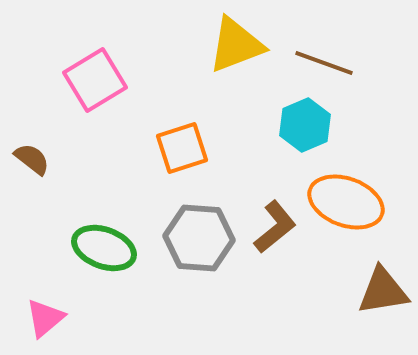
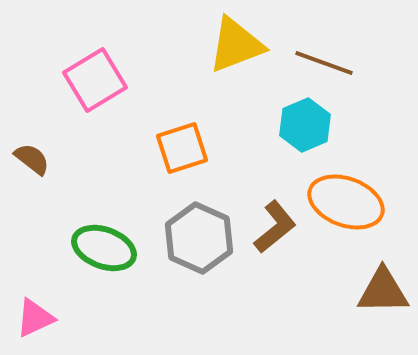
gray hexagon: rotated 20 degrees clockwise
brown triangle: rotated 8 degrees clockwise
pink triangle: moved 10 px left; rotated 15 degrees clockwise
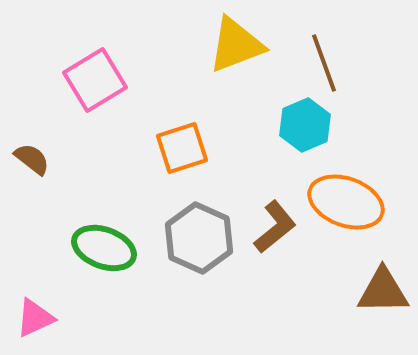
brown line: rotated 50 degrees clockwise
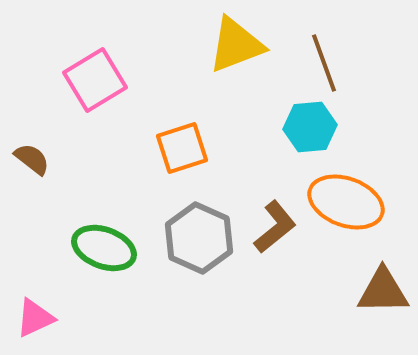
cyan hexagon: moved 5 px right, 2 px down; rotated 18 degrees clockwise
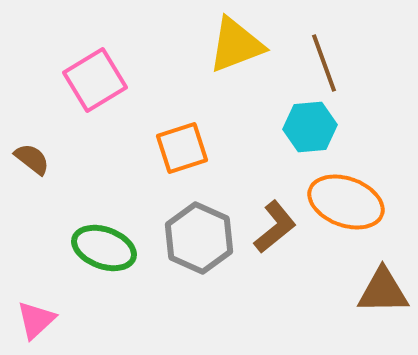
pink triangle: moved 1 px right, 2 px down; rotated 18 degrees counterclockwise
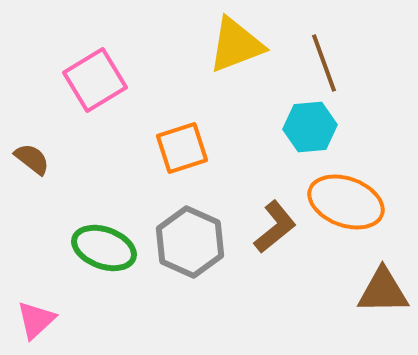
gray hexagon: moved 9 px left, 4 px down
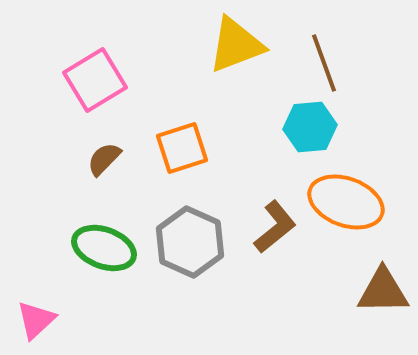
brown semicircle: moved 72 px right; rotated 84 degrees counterclockwise
